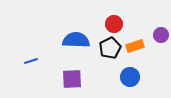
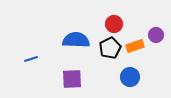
purple circle: moved 5 px left
blue line: moved 2 px up
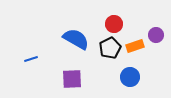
blue semicircle: moved 1 px up; rotated 28 degrees clockwise
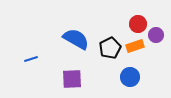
red circle: moved 24 px right
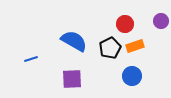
red circle: moved 13 px left
purple circle: moved 5 px right, 14 px up
blue semicircle: moved 2 px left, 2 px down
blue circle: moved 2 px right, 1 px up
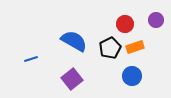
purple circle: moved 5 px left, 1 px up
orange rectangle: moved 1 px down
purple square: rotated 35 degrees counterclockwise
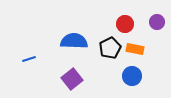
purple circle: moved 1 px right, 2 px down
blue semicircle: rotated 28 degrees counterclockwise
orange rectangle: moved 2 px down; rotated 30 degrees clockwise
blue line: moved 2 px left
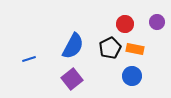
blue semicircle: moved 1 px left, 5 px down; rotated 116 degrees clockwise
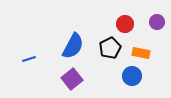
orange rectangle: moved 6 px right, 4 px down
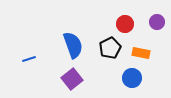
blue semicircle: moved 1 px up; rotated 48 degrees counterclockwise
blue circle: moved 2 px down
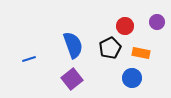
red circle: moved 2 px down
